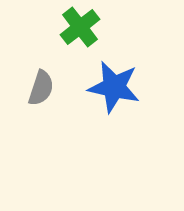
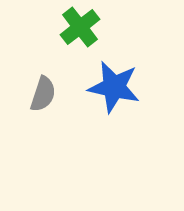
gray semicircle: moved 2 px right, 6 px down
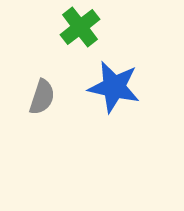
gray semicircle: moved 1 px left, 3 px down
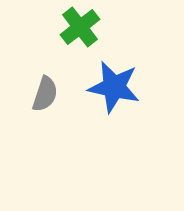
gray semicircle: moved 3 px right, 3 px up
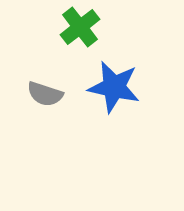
gray semicircle: rotated 90 degrees clockwise
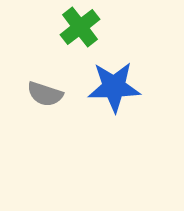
blue star: rotated 14 degrees counterclockwise
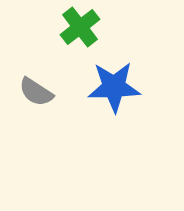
gray semicircle: moved 9 px left, 2 px up; rotated 15 degrees clockwise
